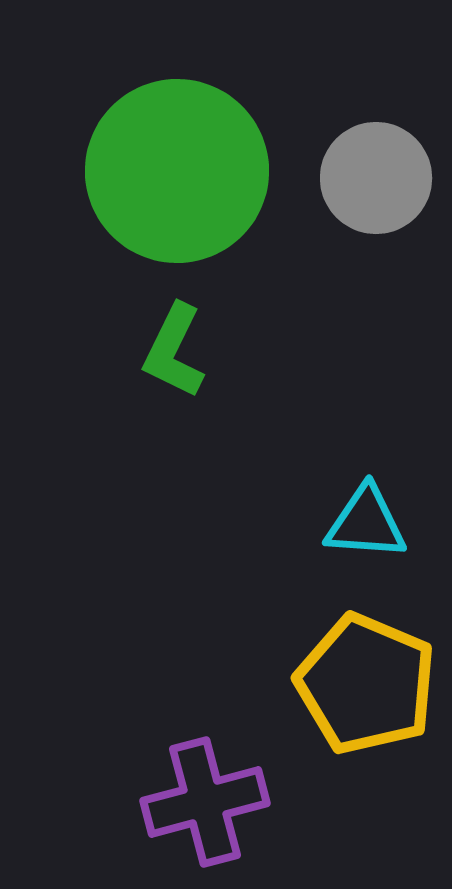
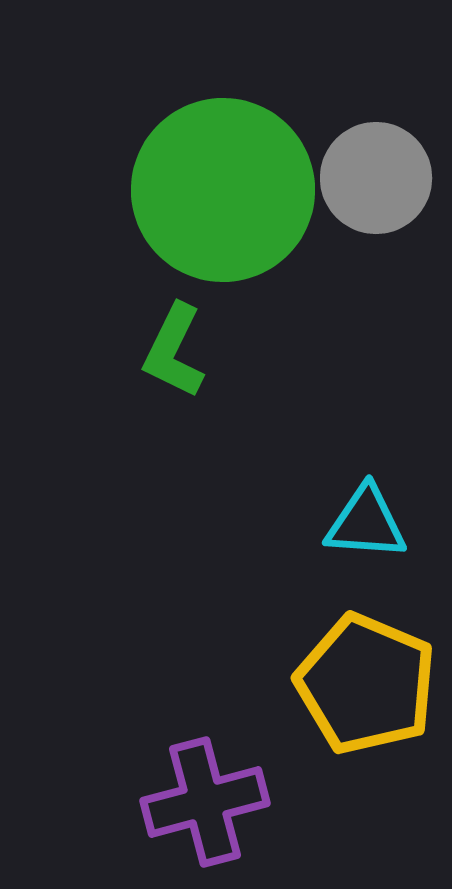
green circle: moved 46 px right, 19 px down
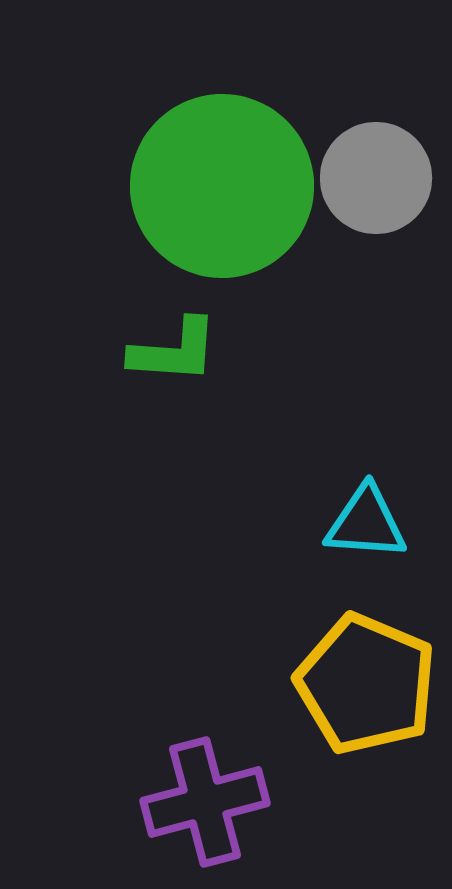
green circle: moved 1 px left, 4 px up
green L-shape: rotated 112 degrees counterclockwise
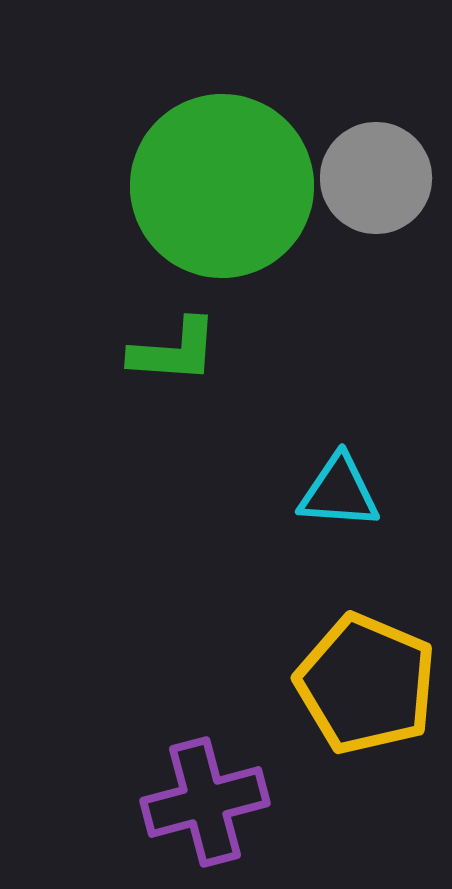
cyan triangle: moved 27 px left, 31 px up
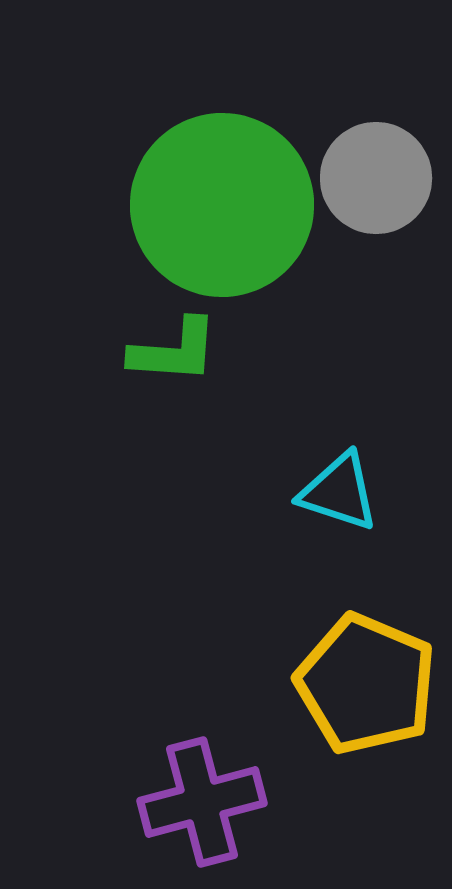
green circle: moved 19 px down
cyan triangle: rotated 14 degrees clockwise
purple cross: moved 3 px left
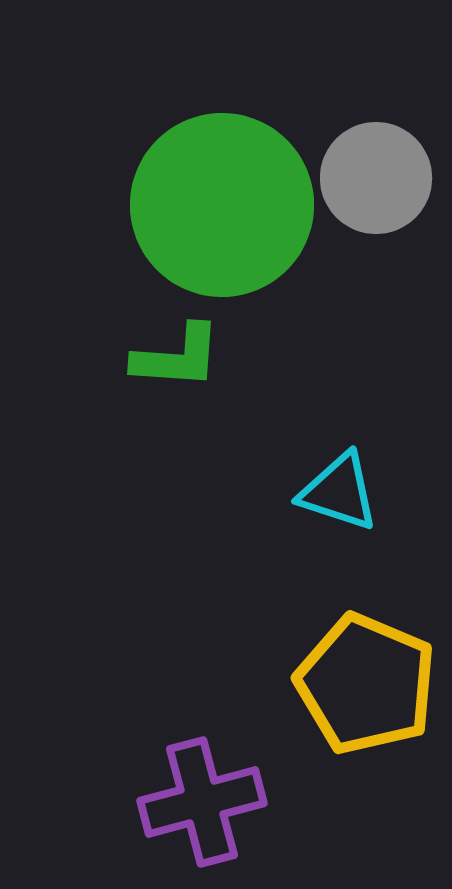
green L-shape: moved 3 px right, 6 px down
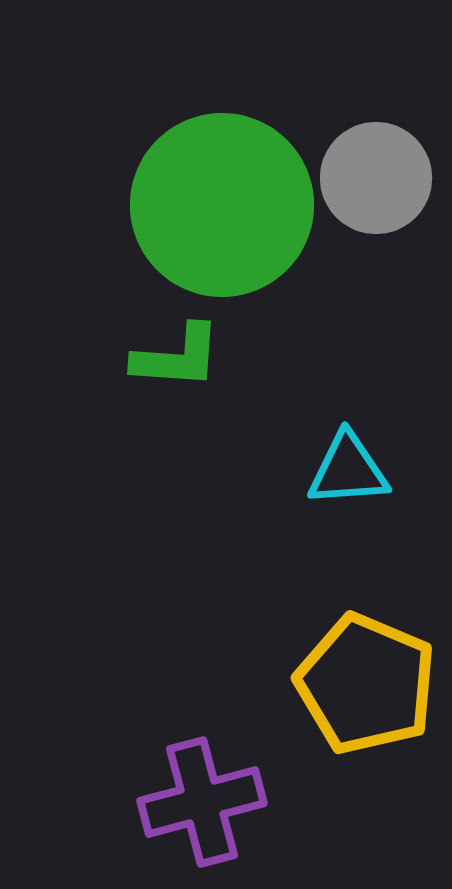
cyan triangle: moved 9 px right, 22 px up; rotated 22 degrees counterclockwise
